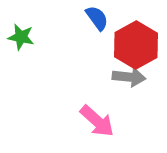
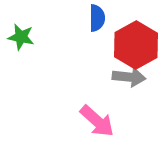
blue semicircle: rotated 36 degrees clockwise
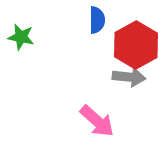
blue semicircle: moved 2 px down
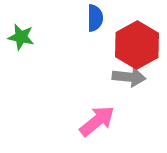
blue semicircle: moved 2 px left, 2 px up
red hexagon: moved 1 px right
pink arrow: rotated 81 degrees counterclockwise
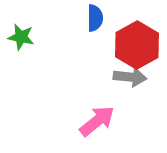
gray arrow: moved 1 px right
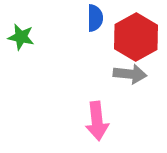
red hexagon: moved 1 px left, 8 px up
gray arrow: moved 3 px up
pink arrow: rotated 123 degrees clockwise
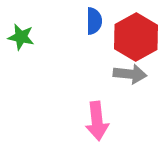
blue semicircle: moved 1 px left, 3 px down
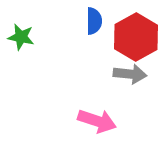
pink arrow: rotated 66 degrees counterclockwise
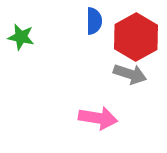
gray arrow: rotated 12 degrees clockwise
pink arrow: moved 1 px right, 3 px up; rotated 9 degrees counterclockwise
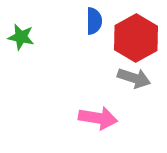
red hexagon: moved 1 px down
gray arrow: moved 4 px right, 4 px down
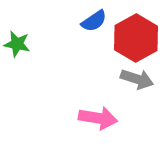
blue semicircle: rotated 56 degrees clockwise
green star: moved 4 px left, 7 px down
gray arrow: moved 3 px right, 1 px down
